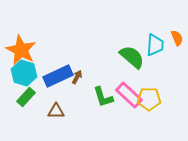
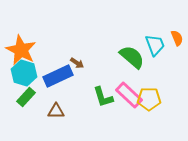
cyan trapezoid: rotated 25 degrees counterclockwise
brown arrow: moved 14 px up; rotated 96 degrees clockwise
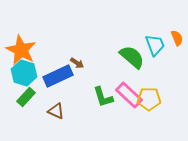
brown triangle: rotated 24 degrees clockwise
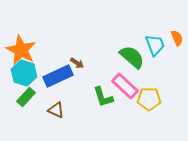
pink rectangle: moved 4 px left, 9 px up
brown triangle: moved 1 px up
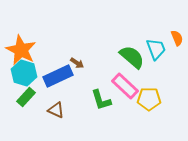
cyan trapezoid: moved 1 px right, 4 px down
green L-shape: moved 2 px left, 3 px down
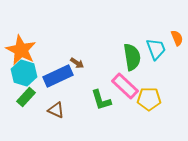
green semicircle: rotated 40 degrees clockwise
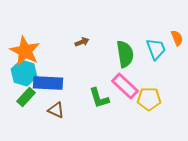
orange star: moved 4 px right, 1 px down
green semicircle: moved 7 px left, 3 px up
brown arrow: moved 5 px right, 21 px up; rotated 56 degrees counterclockwise
blue rectangle: moved 10 px left, 7 px down; rotated 28 degrees clockwise
green L-shape: moved 2 px left, 2 px up
